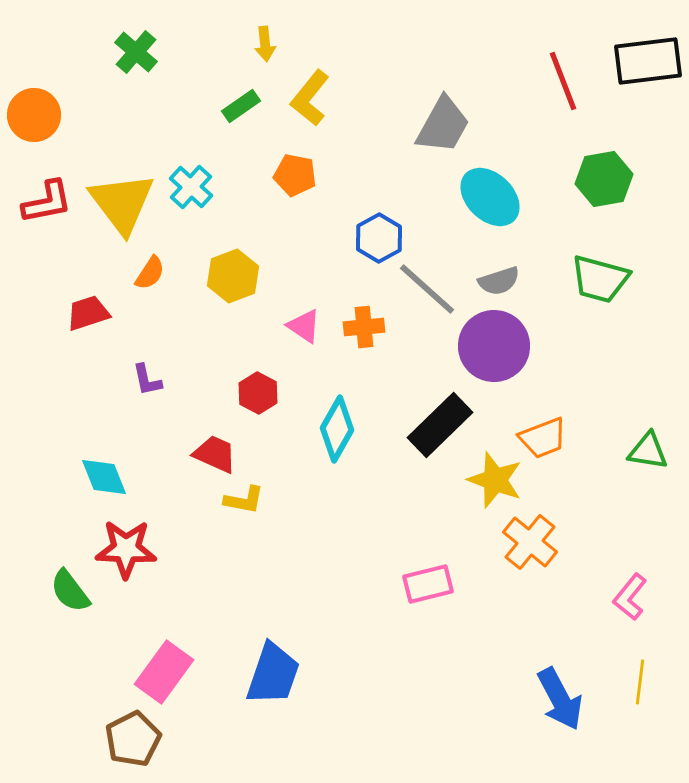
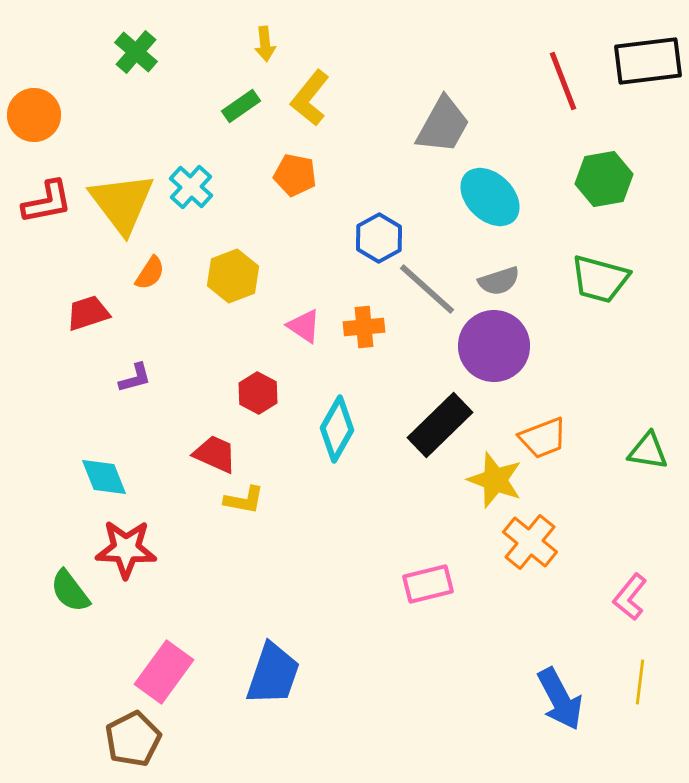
purple L-shape at (147, 380): moved 12 px left, 2 px up; rotated 93 degrees counterclockwise
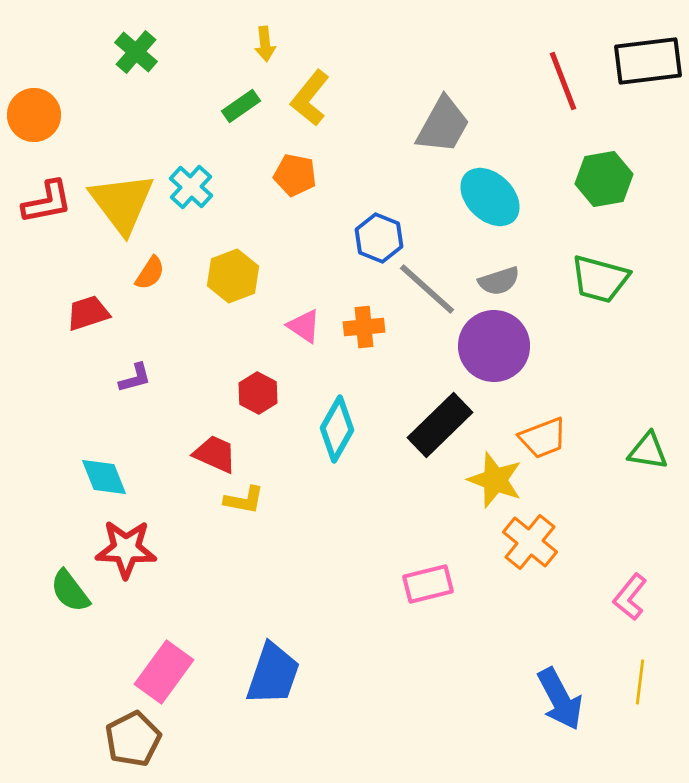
blue hexagon at (379, 238): rotated 9 degrees counterclockwise
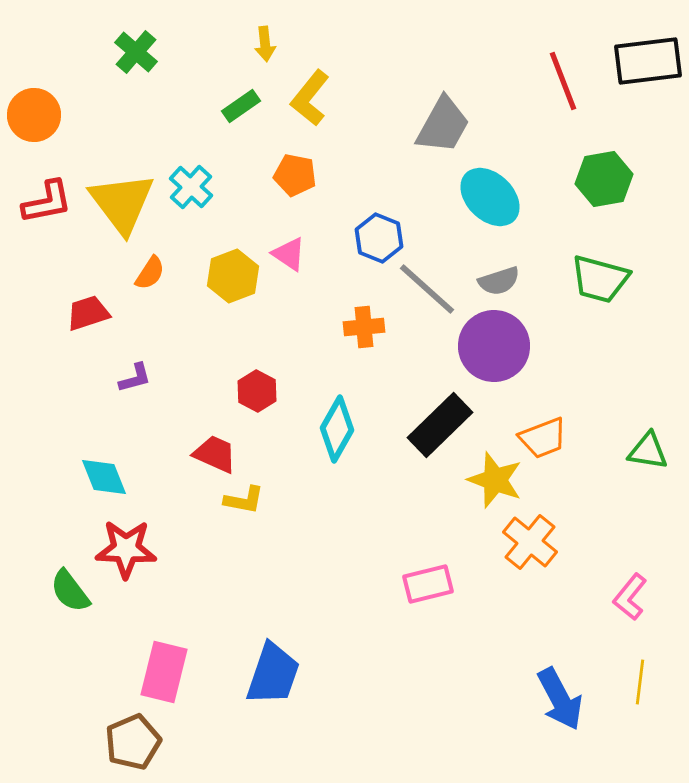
pink triangle at (304, 326): moved 15 px left, 72 px up
red hexagon at (258, 393): moved 1 px left, 2 px up
pink rectangle at (164, 672): rotated 22 degrees counterclockwise
brown pentagon at (133, 739): moved 3 px down; rotated 4 degrees clockwise
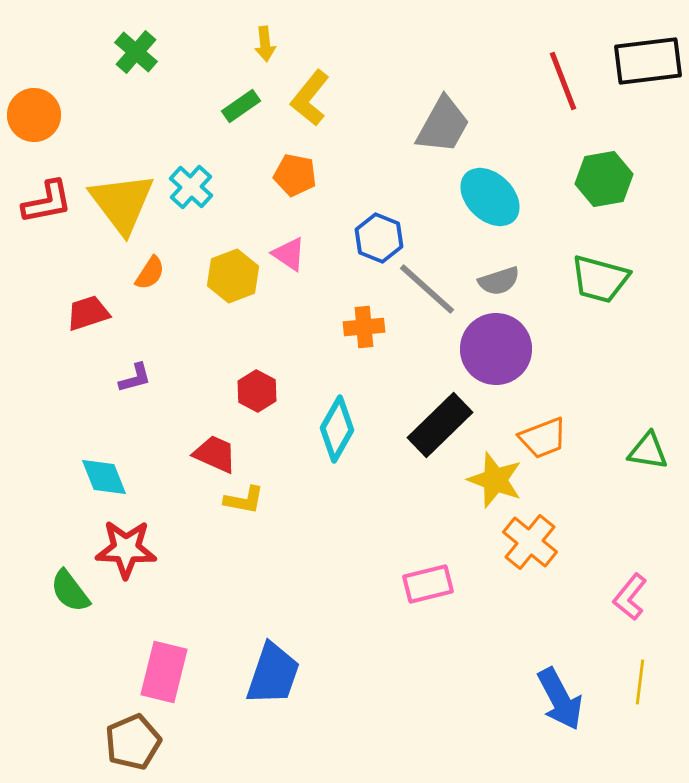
purple circle at (494, 346): moved 2 px right, 3 px down
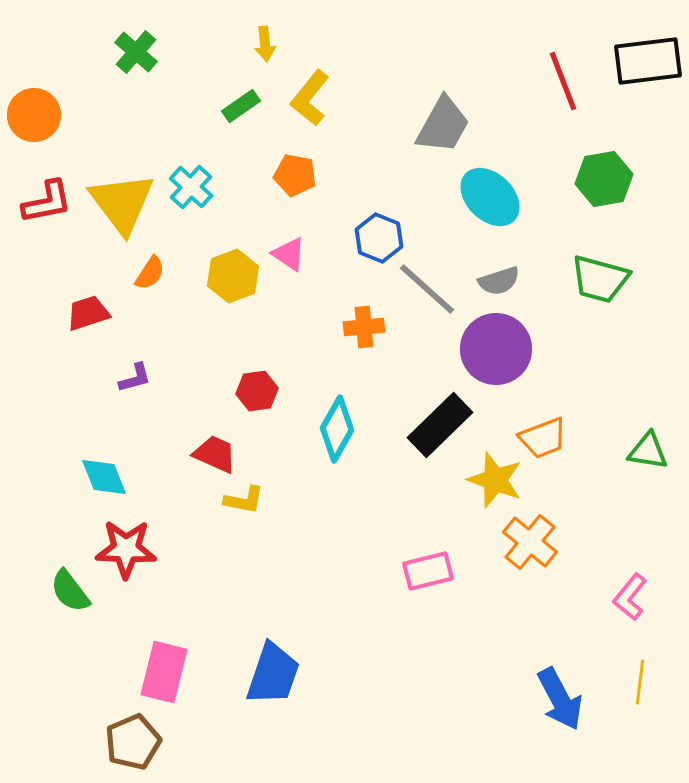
red hexagon at (257, 391): rotated 24 degrees clockwise
pink rectangle at (428, 584): moved 13 px up
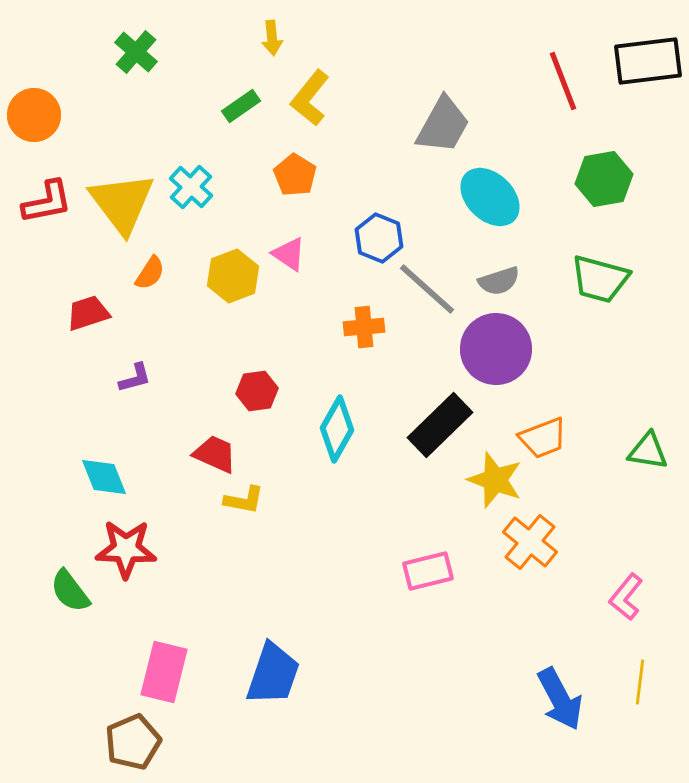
yellow arrow at (265, 44): moved 7 px right, 6 px up
orange pentagon at (295, 175): rotated 21 degrees clockwise
pink L-shape at (630, 597): moved 4 px left
